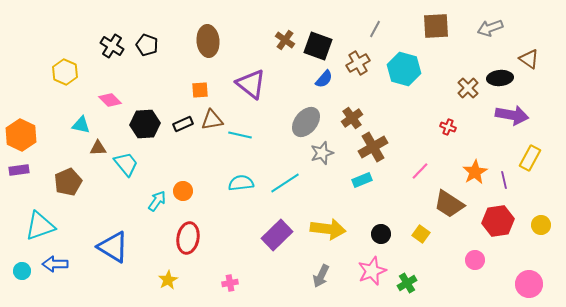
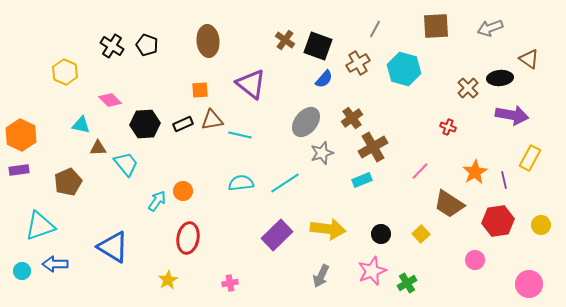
yellow square at (421, 234): rotated 12 degrees clockwise
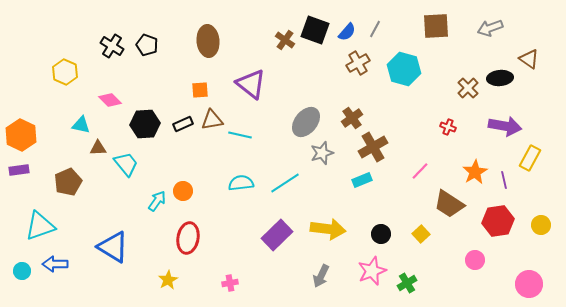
black square at (318, 46): moved 3 px left, 16 px up
blue semicircle at (324, 79): moved 23 px right, 47 px up
purple arrow at (512, 115): moved 7 px left, 11 px down
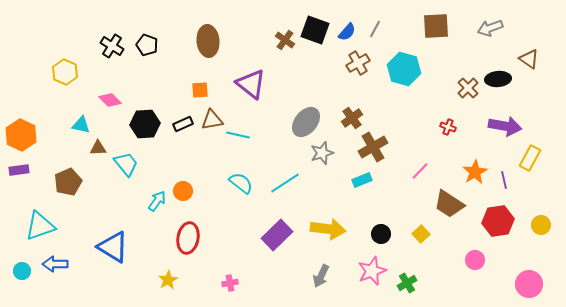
black ellipse at (500, 78): moved 2 px left, 1 px down
cyan line at (240, 135): moved 2 px left
cyan semicircle at (241, 183): rotated 45 degrees clockwise
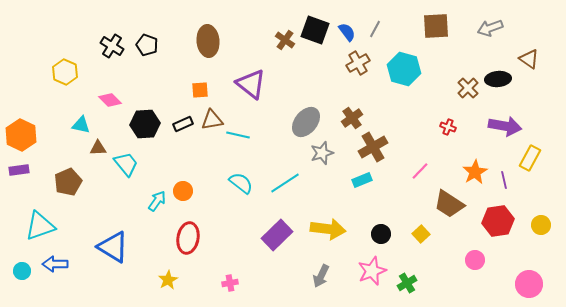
blue semicircle at (347, 32): rotated 78 degrees counterclockwise
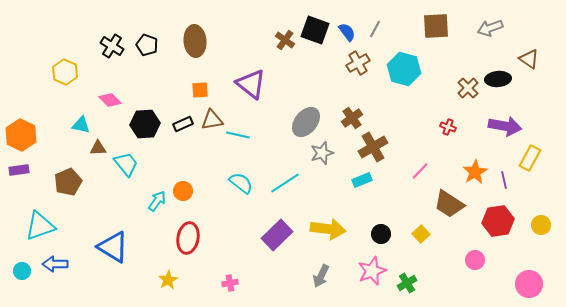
brown ellipse at (208, 41): moved 13 px left
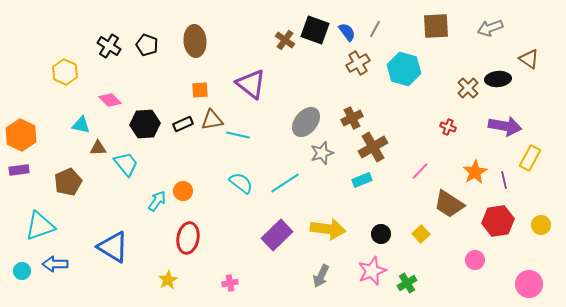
black cross at (112, 46): moved 3 px left
brown cross at (352, 118): rotated 10 degrees clockwise
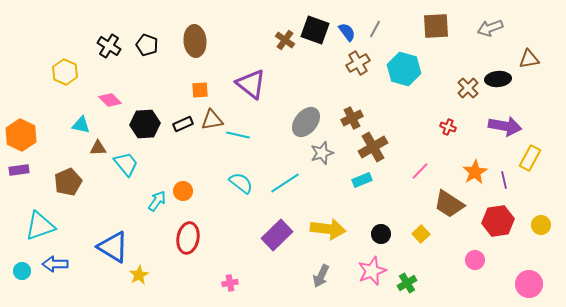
brown triangle at (529, 59): rotated 45 degrees counterclockwise
yellow star at (168, 280): moved 29 px left, 5 px up
